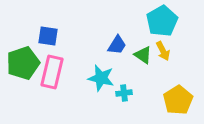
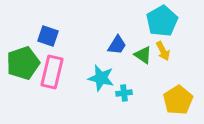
blue square: rotated 10 degrees clockwise
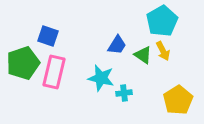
pink rectangle: moved 2 px right
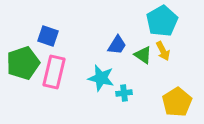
yellow pentagon: moved 1 px left, 2 px down
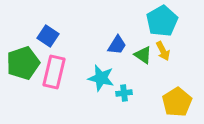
blue square: rotated 15 degrees clockwise
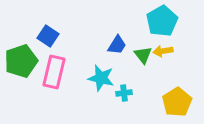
yellow arrow: rotated 108 degrees clockwise
green triangle: rotated 18 degrees clockwise
green pentagon: moved 2 px left, 2 px up
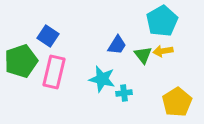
cyan star: moved 1 px right, 1 px down
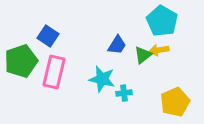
cyan pentagon: rotated 12 degrees counterclockwise
yellow arrow: moved 4 px left, 1 px up
green triangle: rotated 30 degrees clockwise
yellow pentagon: moved 2 px left; rotated 8 degrees clockwise
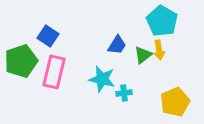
yellow arrow: rotated 90 degrees counterclockwise
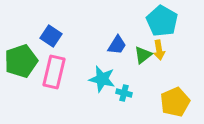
blue square: moved 3 px right
cyan cross: rotated 21 degrees clockwise
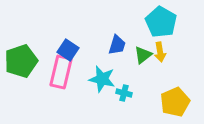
cyan pentagon: moved 1 px left, 1 px down
blue square: moved 17 px right, 14 px down
blue trapezoid: rotated 15 degrees counterclockwise
yellow arrow: moved 1 px right, 2 px down
pink rectangle: moved 7 px right
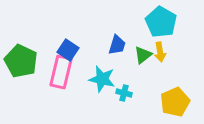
green pentagon: rotated 28 degrees counterclockwise
